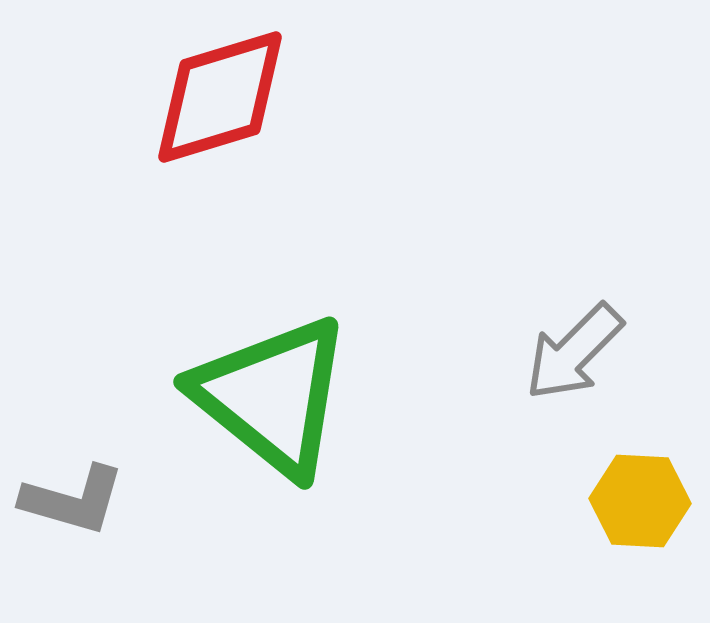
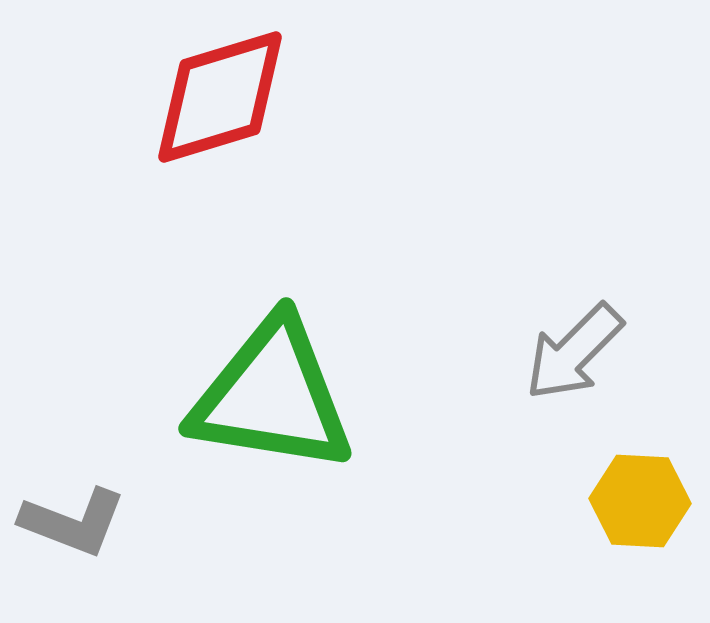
green triangle: rotated 30 degrees counterclockwise
gray L-shape: moved 22 px down; rotated 5 degrees clockwise
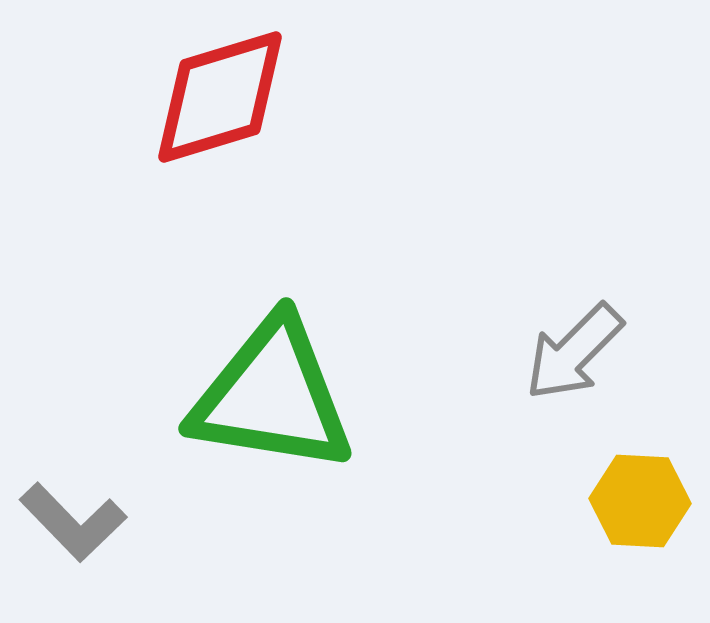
gray L-shape: rotated 25 degrees clockwise
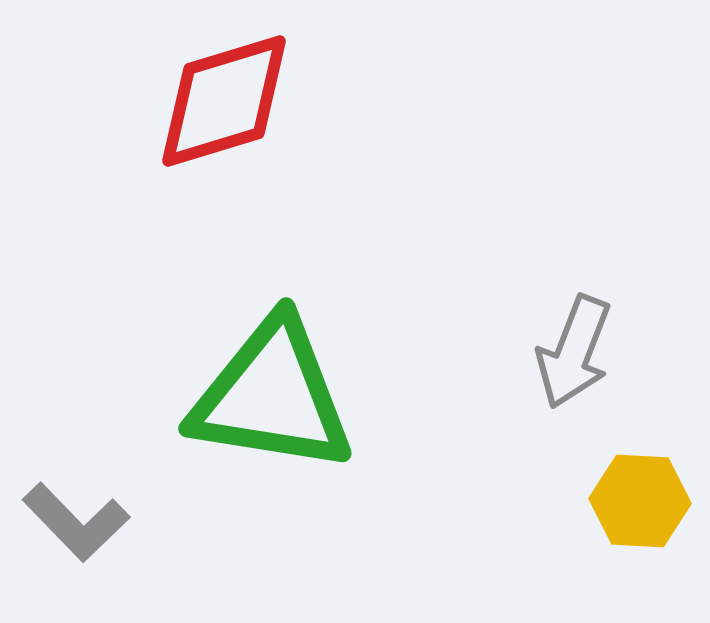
red diamond: moved 4 px right, 4 px down
gray arrow: rotated 24 degrees counterclockwise
gray L-shape: moved 3 px right
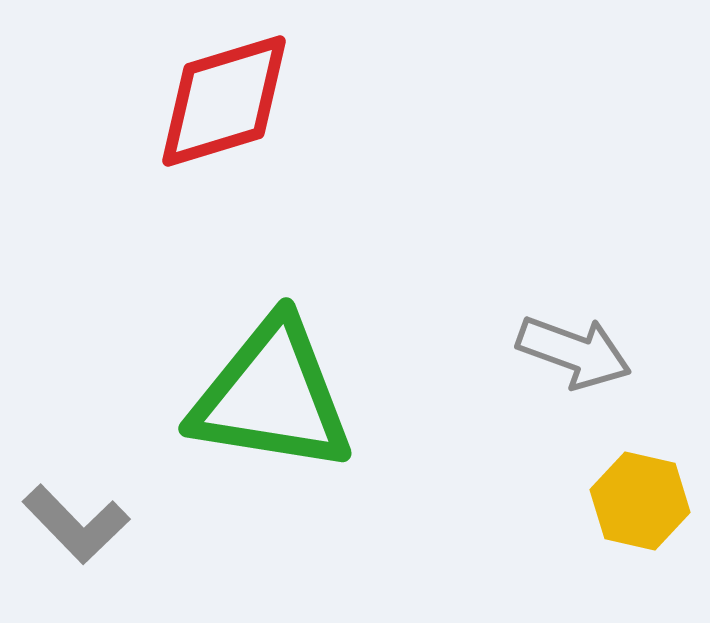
gray arrow: rotated 91 degrees counterclockwise
yellow hexagon: rotated 10 degrees clockwise
gray L-shape: moved 2 px down
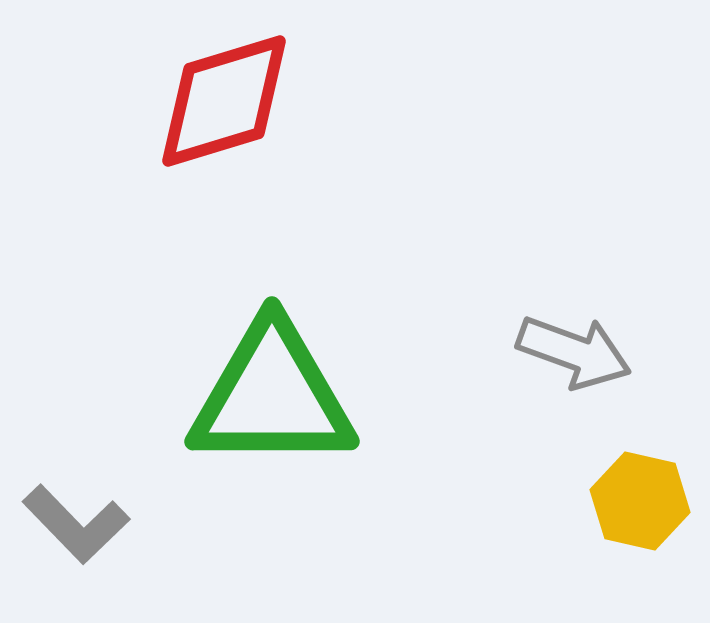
green triangle: rotated 9 degrees counterclockwise
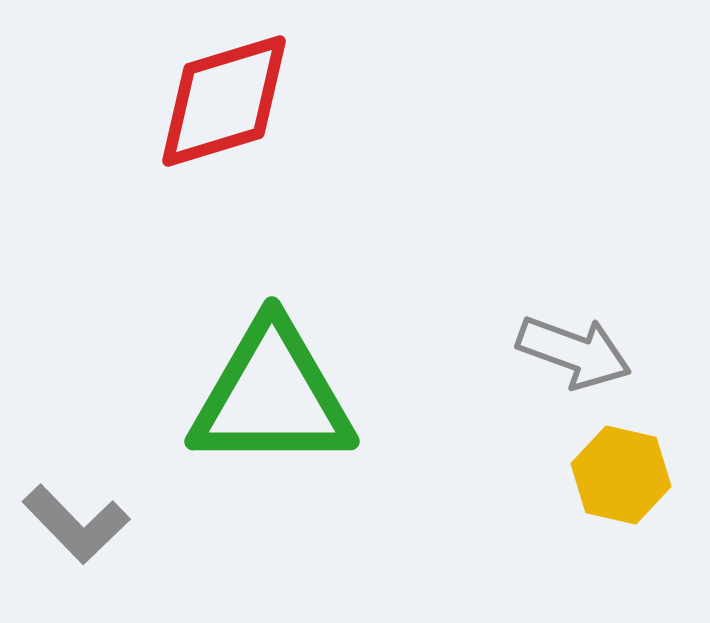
yellow hexagon: moved 19 px left, 26 px up
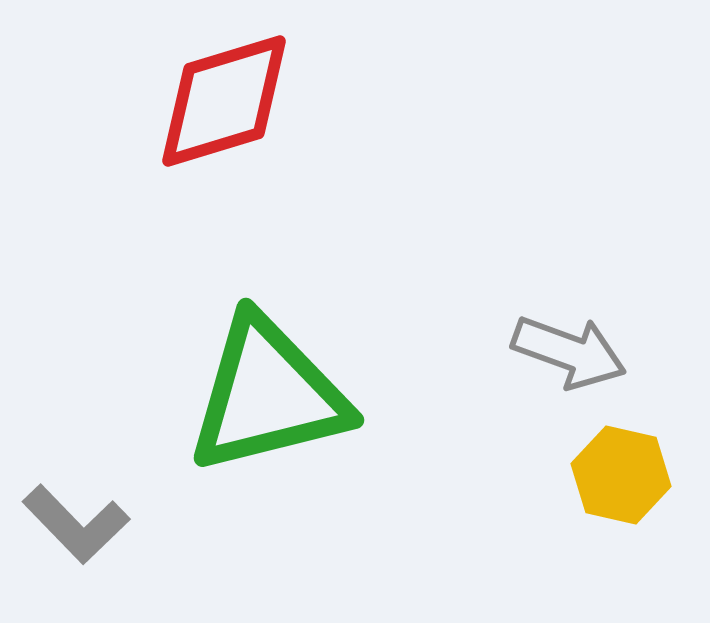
gray arrow: moved 5 px left
green triangle: moved 4 px left, 1 px up; rotated 14 degrees counterclockwise
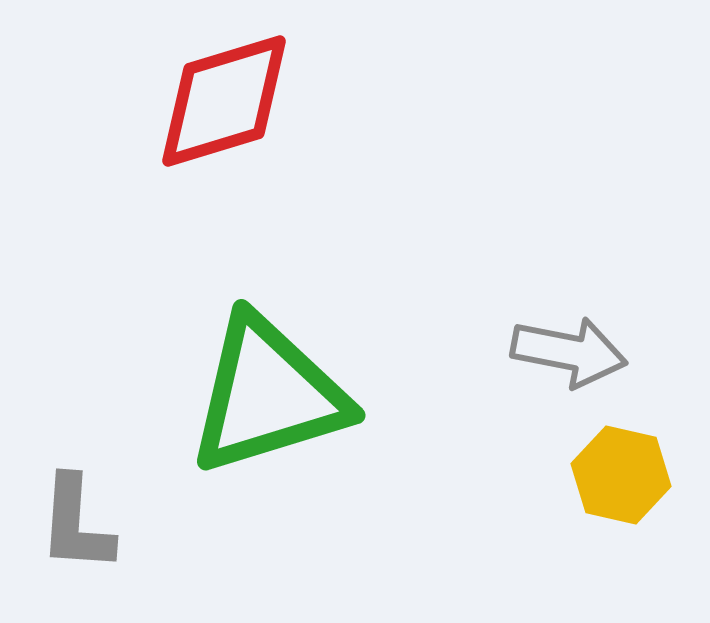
gray arrow: rotated 9 degrees counterclockwise
green triangle: rotated 3 degrees counterclockwise
gray L-shape: rotated 48 degrees clockwise
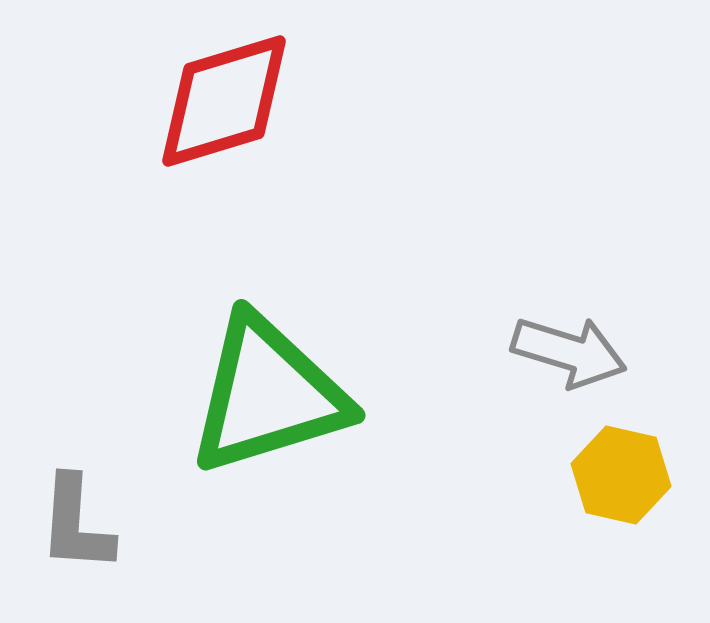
gray arrow: rotated 6 degrees clockwise
